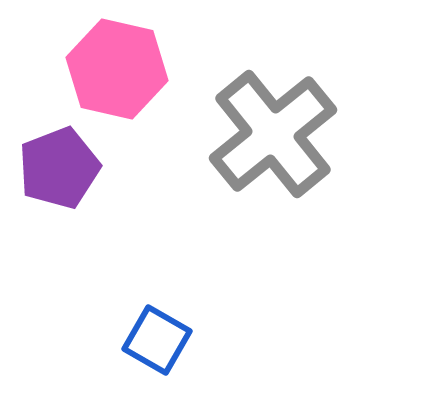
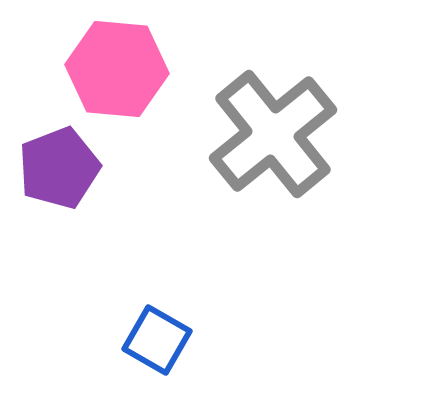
pink hexagon: rotated 8 degrees counterclockwise
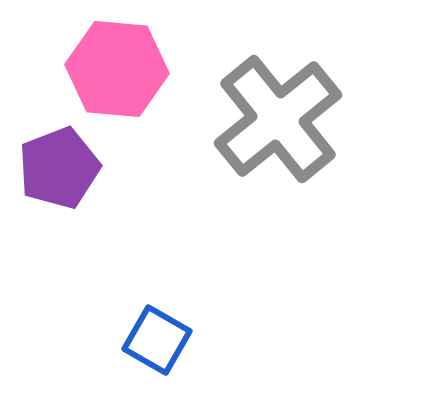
gray cross: moved 5 px right, 15 px up
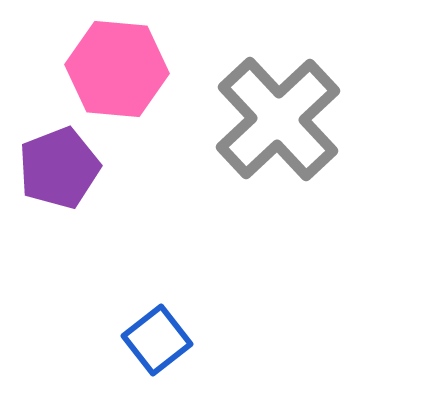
gray cross: rotated 4 degrees counterclockwise
blue square: rotated 22 degrees clockwise
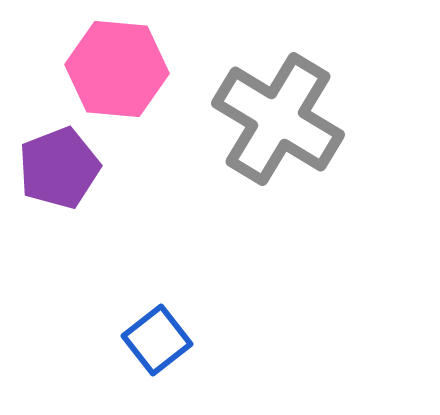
gray cross: rotated 16 degrees counterclockwise
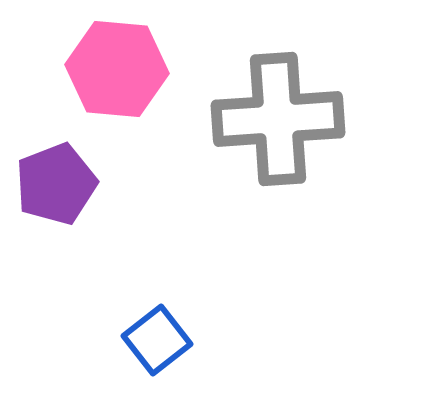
gray cross: rotated 35 degrees counterclockwise
purple pentagon: moved 3 px left, 16 px down
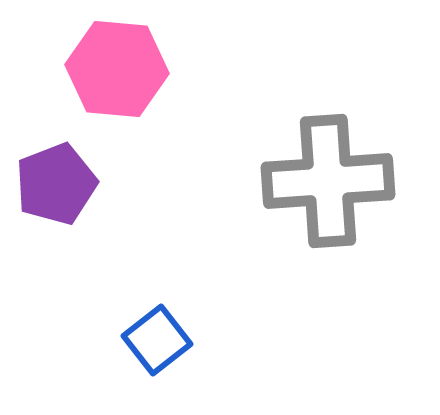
gray cross: moved 50 px right, 62 px down
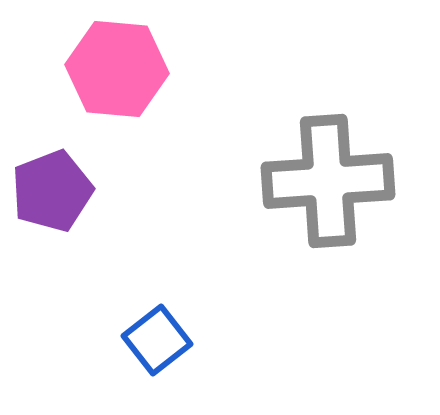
purple pentagon: moved 4 px left, 7 px down
